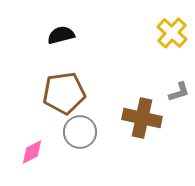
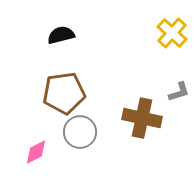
pink diamond: moved 4 px right
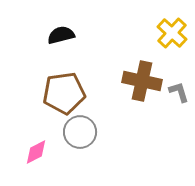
gray L-shape: rotated 90 degrees counterclockwise
brown cross: moved 37 px up
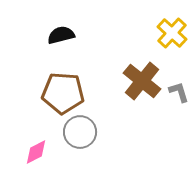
brown cross: rotated 27 degrees clockwise
brown pentagon: moved 1 px left; rotated 12 degrees clockwise
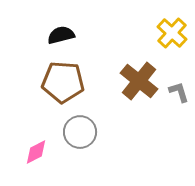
brown cross: moved 3 px left
brown pentagon: moved 11 px up
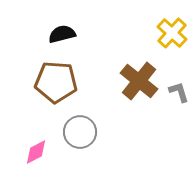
black semicircle: moved 1 px right, 1 px up
brown pentagon: moved 7 px left
